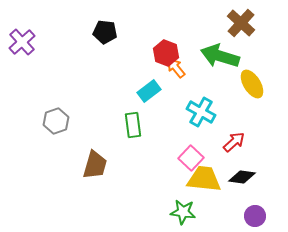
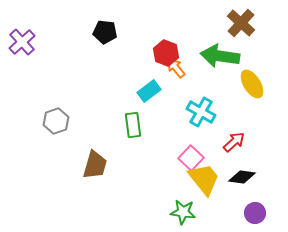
green arrow: rotated 9 degrees counterclockwise
yellow trapezoid: rotated 45 degrees clockwise
purple circle: moved 3 px up
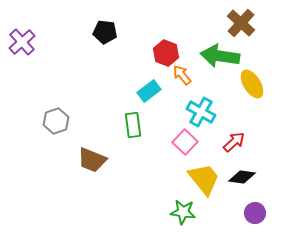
orange arrow: moved 6 px right, 7 px down
pink square: moved 6 px left, 16 px up
brown trapezoid: moved 3 px left, 5 px up; rotated 96 degrees clockwise
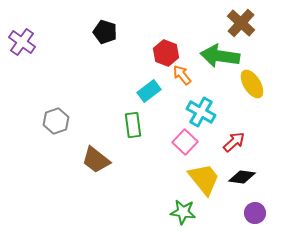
black pentagon: rotated 10 degrees clockwise
purple cross: rotated 12 degrees counterclockwise
brown trapezoid: moved 4 px right; rotated 16 degrees clockwise
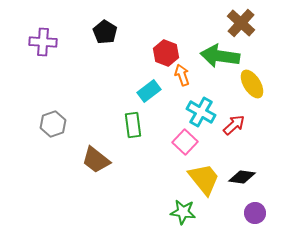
black pentagon: rotated 15 degrees clockwise
purple cross: moved 21 px right; rotated 32 degrees counterclockwise
orange arrow: rotated 20 degrees clockwise
gray hexagon: moved 3 px left, 3 px down
red arrow: moved 17 px up
